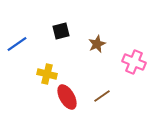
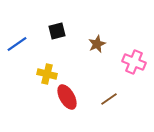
black square: moved 4 px left
brown line: moved 7 px right, 3 px down
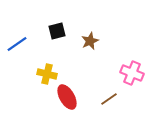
brown star: moved 7 px left, 3 px up
pink cross: moved 2 px left, 11 px down
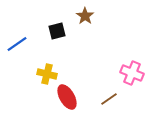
brown star: moved 5 px left, 25 px up; rotated 12 degrees counterclockwise
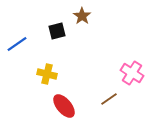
brown star: moved 3 px left
pink cross: rotated 10 degrees clockwise
red ellipse: moved 3 px left, 9 px down; rotated 10 degrees counterclockwise
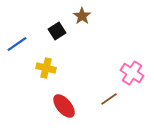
black square: rotated 18 degrees counterclockwise
yellow cross: moved 1 px left, 6 px up
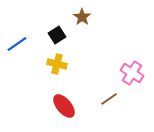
brown star: moved 1 px down
black square: moved 4 px down
yellow cross: moved 11 px right, 4 px up
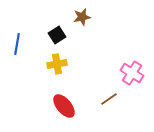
brown star: rotated 24 degrees clockwise
blue line: rotated 45 degrees counterclockwise
yellow cross: rotated 24 degrees counterclockwise
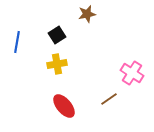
brown star: moved 5 px right, 3 px up
blue line: moved 2 px up
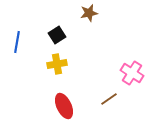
brown star: moved 2 px right, 1 px up
red ellipse: rotated 15 degrees clockwise
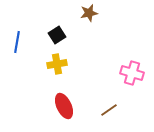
pink cross: rotated 15 degrees counterclockwise
brown line: moved 11 px down
